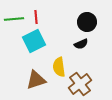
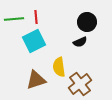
black semicircle: moved 1 px left, 2 px up
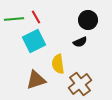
red line: rotated 24 degrees counterclockwise
black circle: moved 1 px right, 2 px up
yellow semicircle: moved 1 px left, 3 px up
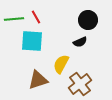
cyan square: moved 2 px left; rotated 30 degrees clockwise
yellow semicircle: moved 3 px right; rotated 36 degrees clockwise
brown triangle: moved 2 px right
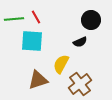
black circle: moved 3 px right
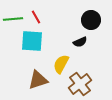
green line: moved 1 px left
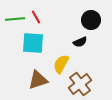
green line: moved 2 px right
cyan square: moved 1 px right, 2 px down
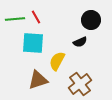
yellow semicircle: moved 4 px left, 3 px up
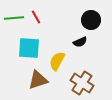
green line: moved 1 px left, 1 px up
cyan square: moved 4 px left, 5 px down
brown cross: moved 2 px right, 1 px up; rotated 20 degrees counterclockwise
